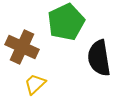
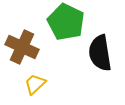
green pentagon: rotated 21 degrees counterclockwise
black semicircle: moved 1 px right, 5 px up
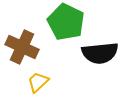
black semicircle: rotated 87 degrees counterclockwise
yellow trapezoid: moved 3 px right, 2 px up
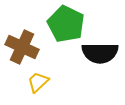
green pentagon: moved 2 px down
black semicircle: rotated 6 degrees clockwise
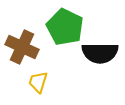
green pentagon: moved 1 px left, 3 px down
yellow trapezoid: rotated 30 degrees counterclockwise
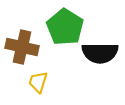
green pentagon: rotated 6 degrees clockwise
brown cross: rotated 12 degrees counterclockwise
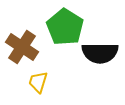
brown cross: rotated 20 degrees clockwise
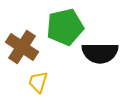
green pentagon: rotated 27 degrees clockwise
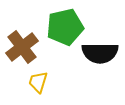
brown cross: rotated 20 degrees clockwise
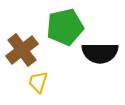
brown cross: moved 3 px down
